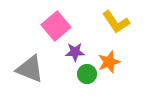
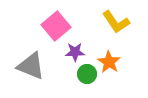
orange star: rotated 20 degrees counterclockwise
gray triangle: moved 1 px right, 3 px up
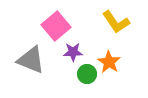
purple star: moved 2 px left
gray triangle: moved 6 px up
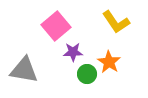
gray triangle: moved 7 px left, 10 px down; rotated 12 degrees counterclockwise
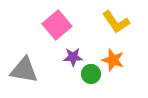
pink square: moved 1 px right, 1 px up
purple star: moved 5 px down
orange star: moved 4 px right, 2 px up; rotated 15 degrees counterclockwise
green circle: moved 4 px right
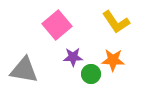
orange star: rotated 15 degrees counterclockwise
